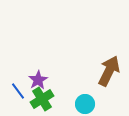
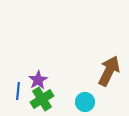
blue line: rotated 42 degrees clockwise
cyan circle: moved 2 px up
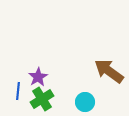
brown arrow: rotated 80 degrees counterclockwise
purple star: moved 3 px up
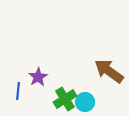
green cross: moved 23 px right
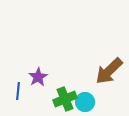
brown arrow: rotated 80 degrees counterclockwise
green cross: rotated 10 degrees clockwise
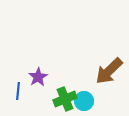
cyan circle: moved 1 px left, 1 px up
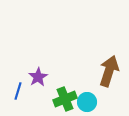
brown arrow: rotated 152 degrees clockwise
blue line: rotated 12 degrees clockwise
cyan circle: moved 3 px right, 1 px down
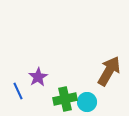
brown arrow: rotated 12 degrees clockwise
blue line: rotated 42 degrees counterclockwise
green cross: rotated 10 degrees clockwise
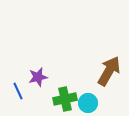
purple star: rotated 18 degrees clockwise
cyan circle: moved 1 px right, 1 px down
